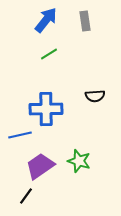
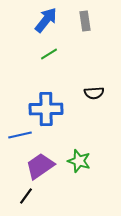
black semicircle: moved 1 px left, 3 px up
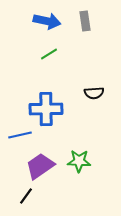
blue arrow: moved 1 px right, 1 px down; rotated 64 degrees clockwise
green star: rotated 15 degrees counterclockwise
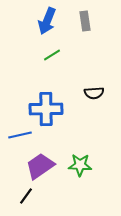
blue arrow: rotated 100 degrees clockwise
green line: moved 3 px right, 1 px down
green star: moved 1 px right, 4 px down
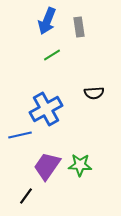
gray rectangle: moved 6 px left, 6 px down
blue cross: rotated 28 degrees counterclockwise
purple trapezoid: moved 7 px right; rotated 20 degrees counterclockwise
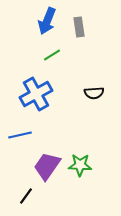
blue cross: moved 10 px left, 15 px up
